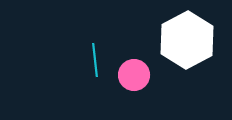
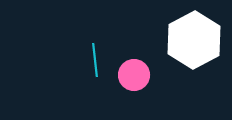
white hexagon: moved 7 px right
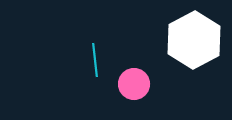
pink circle: moved 9 px down
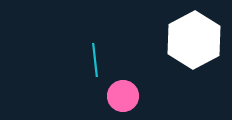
pink circle: moved 11 px left, 12 px down
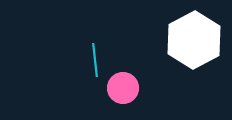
pink circle: moved 8 px up
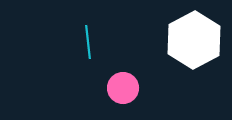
cyan line: moved 7 px left, 18 px up
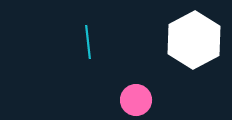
pink circle: moved 13 px right, 12 px down
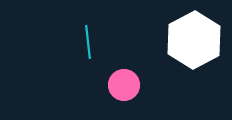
pink circle: moved 12 px left, 15 px up
